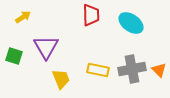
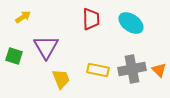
red trapezoid: moved 4 px down
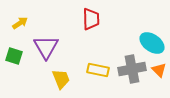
yellow arrow: moved 3 px left, 6 px down
cyan ellipse: moved 21 px right, 20 px down
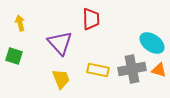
yellow arrow: rotated 70 degrees counterclockwise
purple triangle: moved 14 px right, 4 px up; rotated 12 degrees counterclockwise
orange triangle: rotated 28 degrees counterclockwise
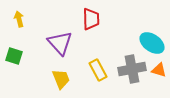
yellow arrow: moved 1 px left, 4 px up
yellow rectangle: rotated 50 degrees clockwise
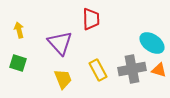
yellow arrow: moved 11 px down
green square: moved 4 px right, 7 px down
yellow trapezoid: moved 2 px right
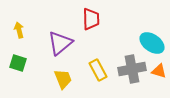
purple triangle: rotated 32 degrees clockwise
orange triangle: moved 1 px down
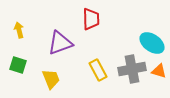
purple triangle: rotated 20 degrees clockwise
green square: moved 2 px down
yellow trapezoid: moved 12 px left
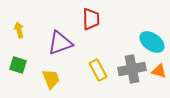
cyan ellipse: moved 1 px up
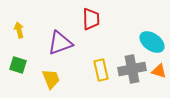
yellow rectangle: moved 3 px right; rotated 15 degrees clockwise
